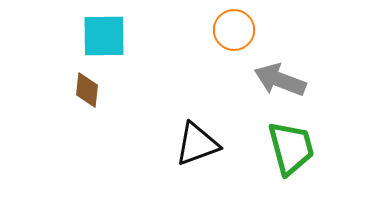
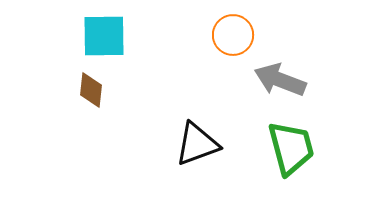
orange circle: moved 1 px left, 5 px down
brown diamond: moved 4 px right
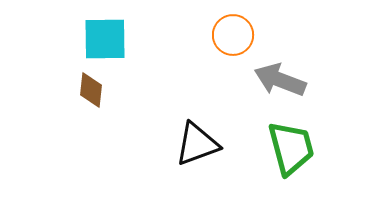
cyan square: moved 1 px right, 3 px down
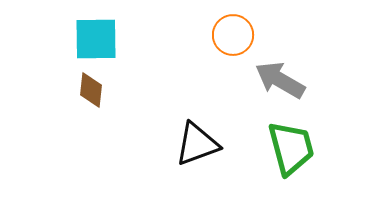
cyan square: moved 9 px left
gray arrow: rotated 9 degrees clockwise
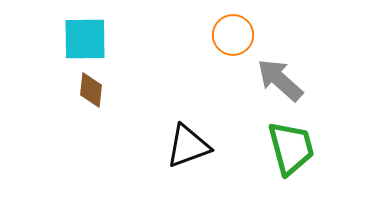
cyan square: moved 11 px left
gray arrow: rotated 12 degrees clockwise
black triangle: moved 9 px left, 2 px down
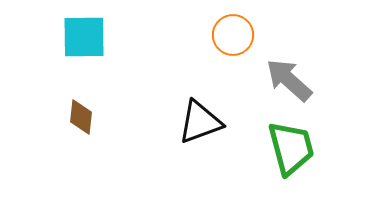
cyan square: moved 1 px left, 2 px up
gray arrow: moved 9 px right
brown diamond: moved 10 px left, 27 px down
black triangle: moved 12 px right, 24 px up
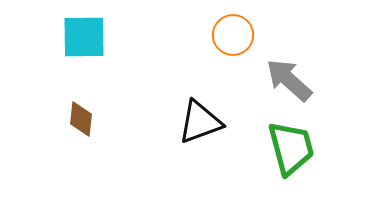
brown diamond: moved 2 px down
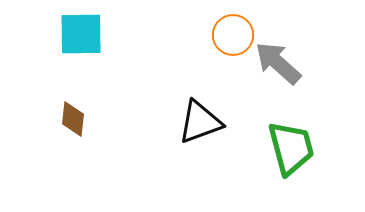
cyan square: moved 3 px left, 3 px up
gray arrow: moved 11 px left, 17 px up
brown diamond: moved 8 px left
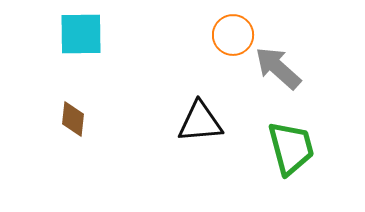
gray arrow: moved 5 px down
black triangle: rotated 15 degrees clockwise
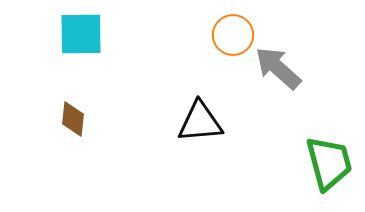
green trapezoid: moved 38 px right, 15 px down
